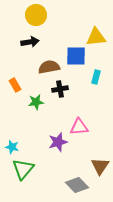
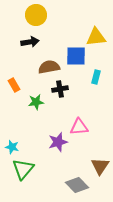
orange rectangle: moved 1 px left
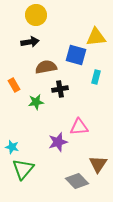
blue square: moved 1 px up; rotated 15 degrees clockwise
brown semicircle: moved 3 px left
brown triangle: moved 2 px left, 2 px up
gray diamond: moved 4 px up
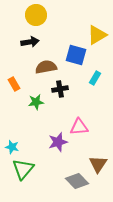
yellow triangle: moved 1 px right, 2 px up; rotated 25 degrees counterclockwise
cyan rectangle: moved 1 px left, 1 px down; rotated 16 degrees clockwise
orange rectangle: moved 1 px up
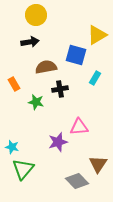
green star: rotated 21 degrees clockwise
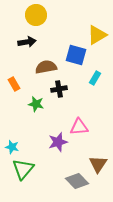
black arrow: moved 3 px left
black cross: moved 1 px left
green star: moved 2 px down
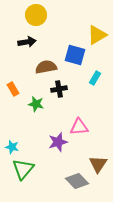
blue square: moved 1 px left
orange rectangle: moved 1 px left, 5 px down
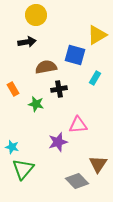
pink triangle: moved 1 px left, 2 px up
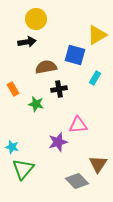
yellow circle: moved 4 px down
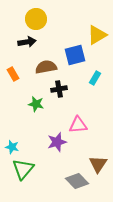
blue square: rotated 30 degrees counterclockwise
orange rectangle: moved 15 px up
purple star: moved 1 px left
